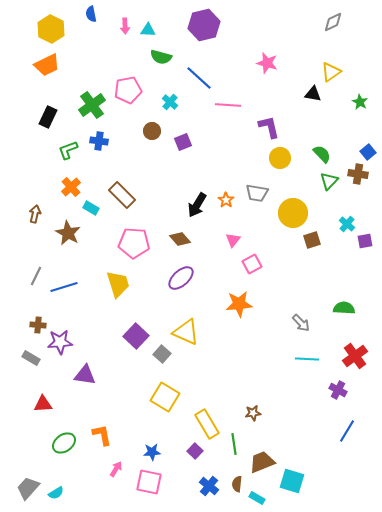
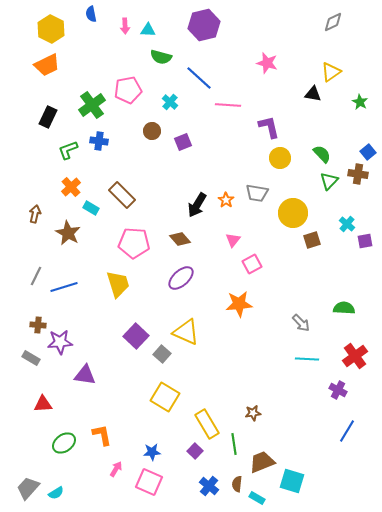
pink square at (149, 482): rotated 12 degrees clockwise
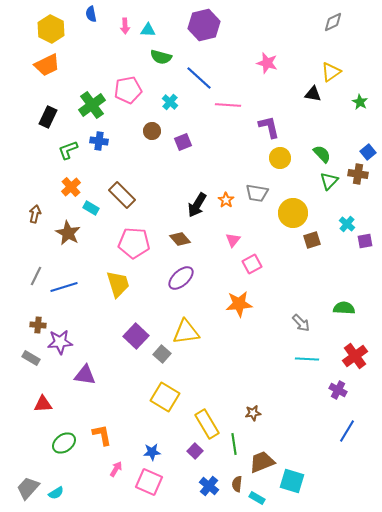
yellow triangle at (186, 332): rotated 32 degrees counterclockwise
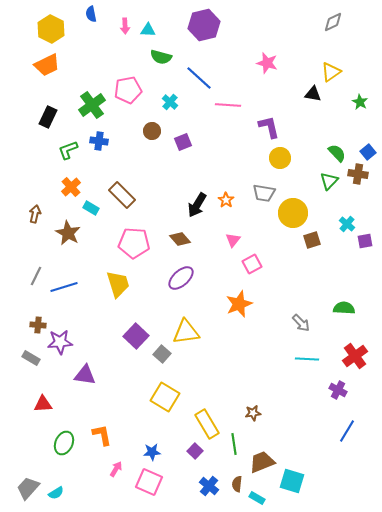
green semicircle at (322, 154): moved 15 px right, 1 px up
gray trapezoid at (257, 193): moved 7 px right
orange star at (239, 304): rotated 16 degrees counterclockwise
green ellipse at (64, 443): rotated 30 degrees counterclockwise
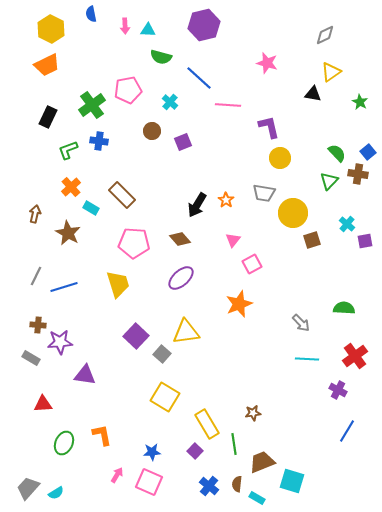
gray diamond at (333, 22): moved 8 px left, 13 px down
pink arrow at (116, 469): moved 1 px right, 6 px down
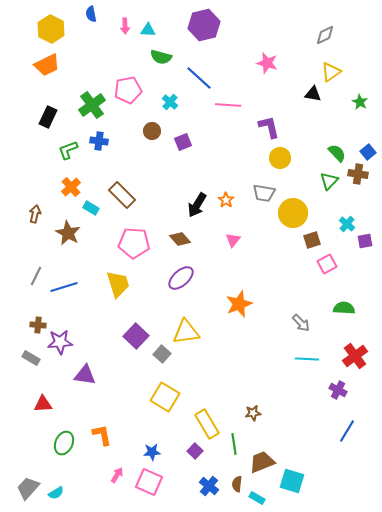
pink square at (252, 264): moved 75 px right
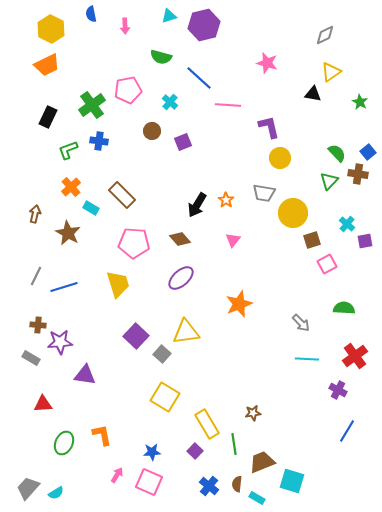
cyan triangle at (148, 30): moved 21 px right, 14 px up; rotated 21 degrees counterclockwise
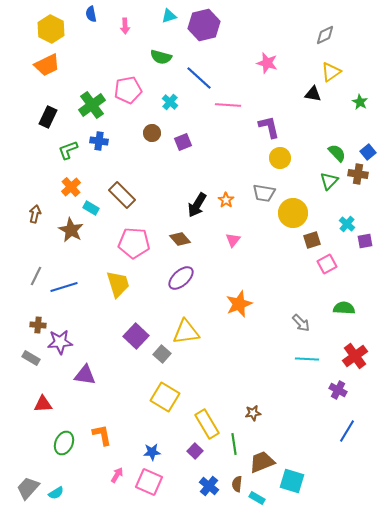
brown circle at (152, 131): moved 2 px down
brown star at (68, 233): moved 3 px right, 3 px up
